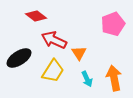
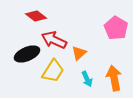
pink pentagon: moved 3 px right, 4 px down; rotated 20 degrees counterclockwise
orange triangle: rotated 21 degrees clockwise
black ellipse: moved 8 px right, 4 px up; rotated 10 degrees clockwise
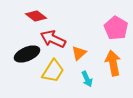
red arrow: moved 1 px left, 1 px up
orange arrow: moved 1 px left, 15 px up
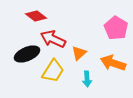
orange arrow: rotated 60 degrees counterclockwise
cyan arrow: rotated 21 degrees clockwise
